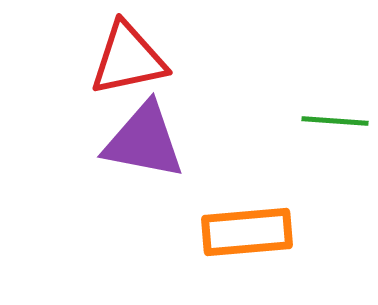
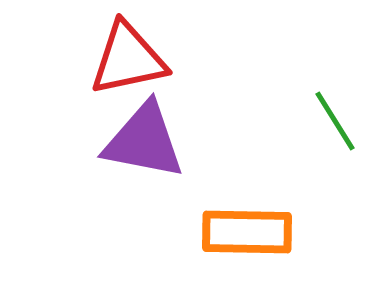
green line: rotated 54 degrees clockwise
orange rectangle: rotated 6 degrees clockwise
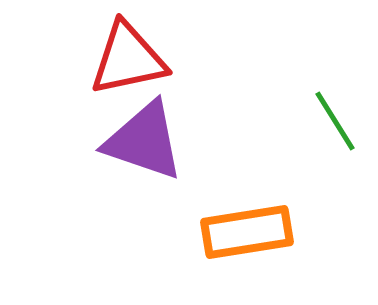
purple triangle: rotated 8 degrees clockwise
orange rectangle: rotated 10 degrees counterclockwise
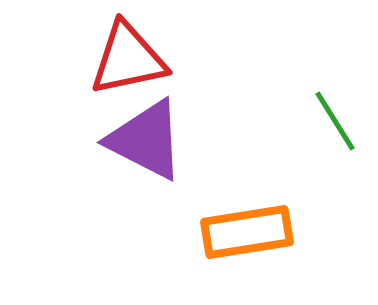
purple triangle: moved 2 px right, 1 px up; rotated 8 degrees clockwise
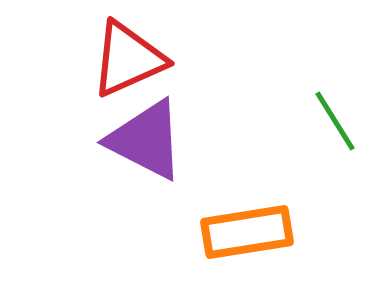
red triangle: rotated 12 degrees counterclockwise
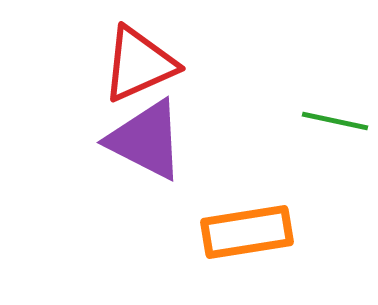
red triangle: moved 11 px right, 5 px down
green line: rotated 46 degrees counterclockwise
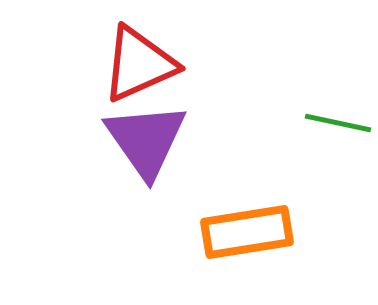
green line: moved 3 px right, 2 px down
purple triangle: rotated 28 degrees clockwise
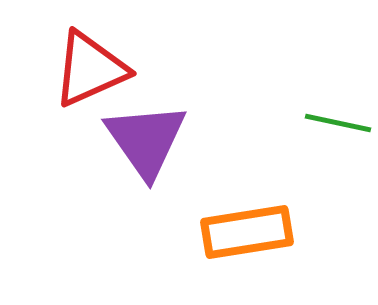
red triangle: moved 49 px left, 5 px down
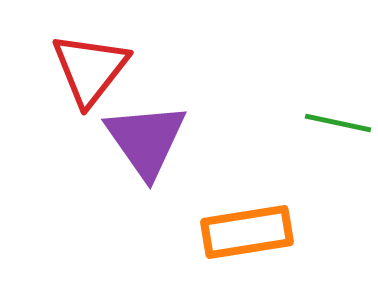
red triangle: rotated 28 degrees counterclockwise
